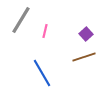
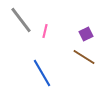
gray line: rotated 68 degrees counterclockwise
purple square: rotated 16 degrees clockwise
brown line: rotated 50 degrees clockwise
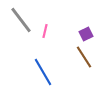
brown line: rotated 25 degrees clockwise
blue line: moved 1 px right, 1 px up
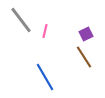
blue line: moved 2 px right, 5 px down
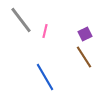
purple square: moved 1 px left
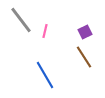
purple square: moved 2 px up
blue line: moved 2 px up
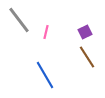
gray line: moved 2 px left
pink line: moved 1 px right, 1 px down
brown line: moved 3 px right
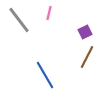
pink line: moved 3 px right, 19 px up
brown line: rotated 60 degrees clockwise
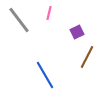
purple square: moved 8 px left
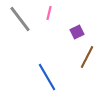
gray line: moved 1 px right, 1 px up
blue line: moved 2 px right, 2 px down
